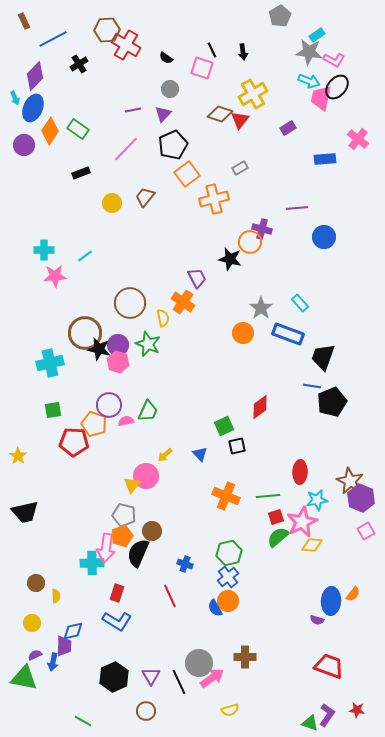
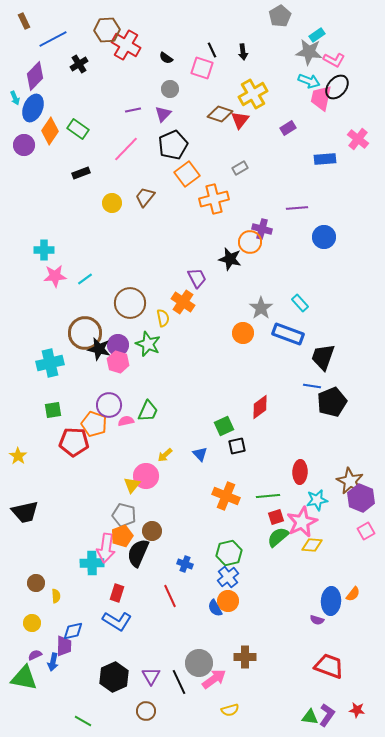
cyan line at (85, 256): moved 23 px down
pink arrow at (212, 678): moved 2 px right, 1 px down
green triangle at (310, 723): moved 6 px up; rotated 12 degrees counterclockwise
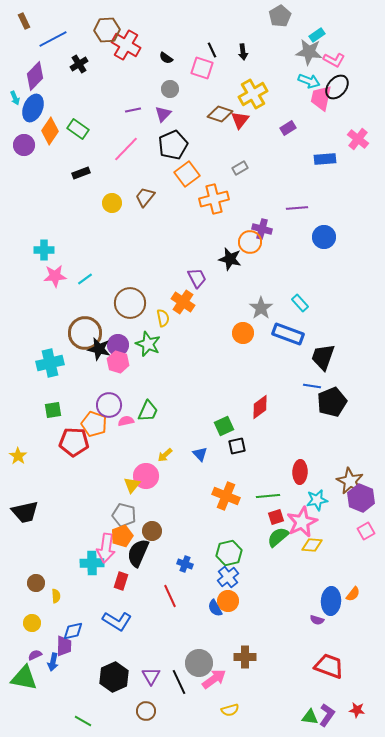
red rectangle at (117, 593): moved 4 px right, 12 px up
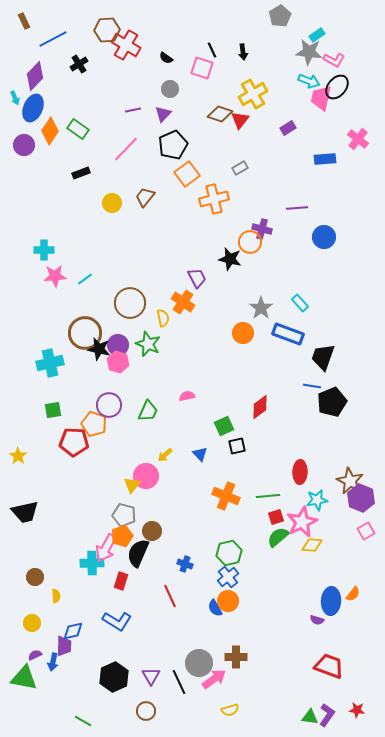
pink semicircle at (126, 421): moved 61 px right, 25 px up
pink arrow at (106, 548): rotated 20 degrees clockwise
brown circle at (36, 583): moved 1 px left, 6 px up
brown cross at (245, 657): moved 9 px left
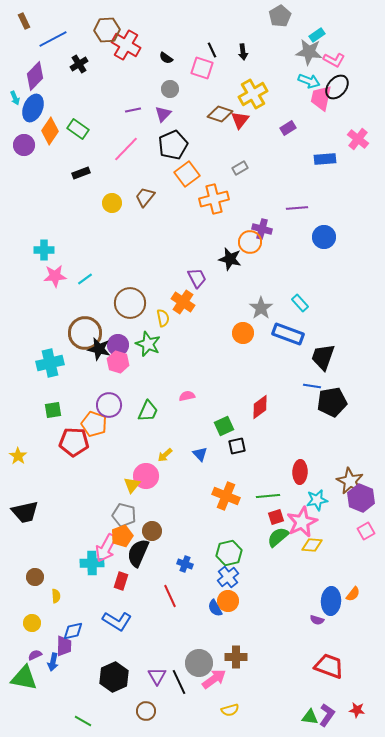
black pentagon at (332, 402): rotated 12 degrees clockwise
purple triangle at (151, 676): moved 6 px right
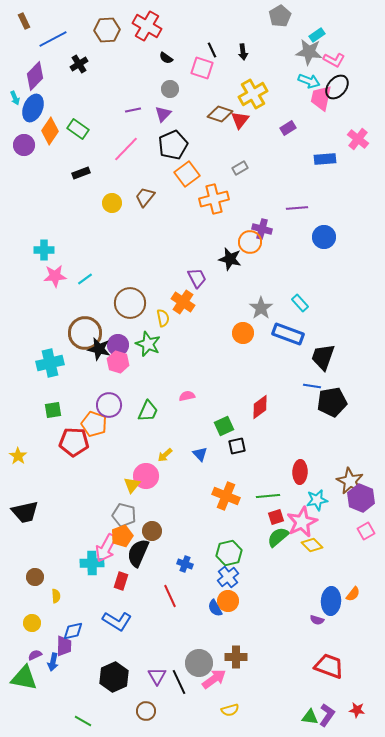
red cross at (126, 45): moved 21 px right, 19 px up
yellow diamond at (312, 545): rotated 40 degrees clockwise
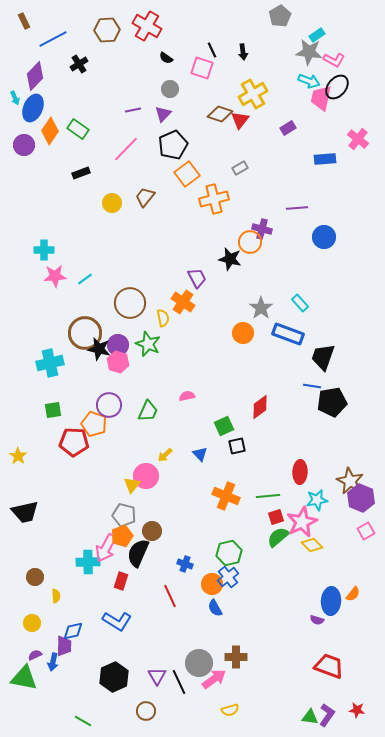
cyan cross at (92, 563): moved 4 px left, 1 px up
orange circle at (228, 601): moved 16 px left, 17 px up
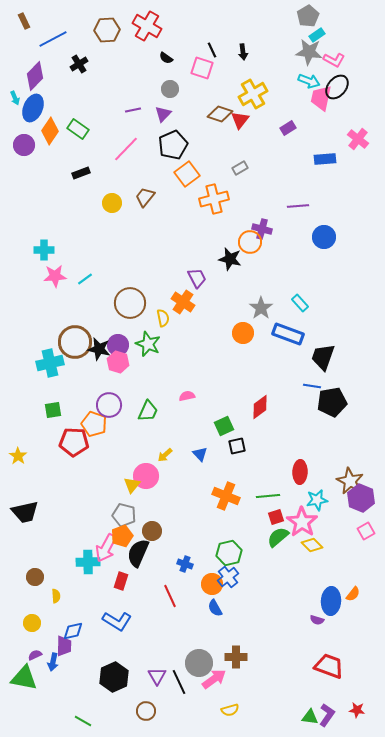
gray pentagon at (280, 16): moved 28 px right
purple line at (297, 208): moved 1 px right, 2 px up
brown circle at (85, 333): moved 10 px left, 9 px down
pink star at (302, 522): rotated 12 degrees counterclockwise
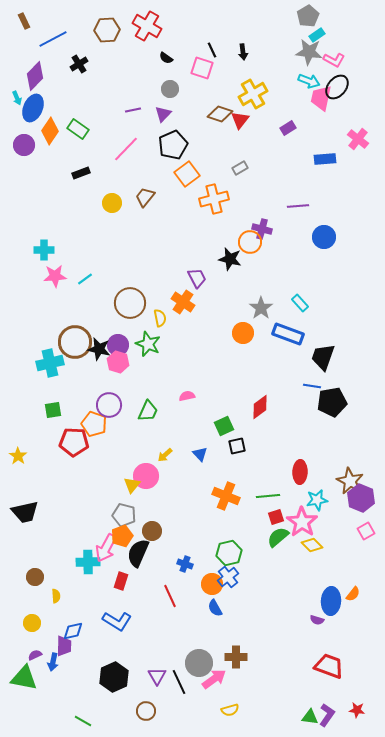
cyan arrow at (15, 98): moved 2 px right
yellow semicircle at (163, 318): moved 3 px left
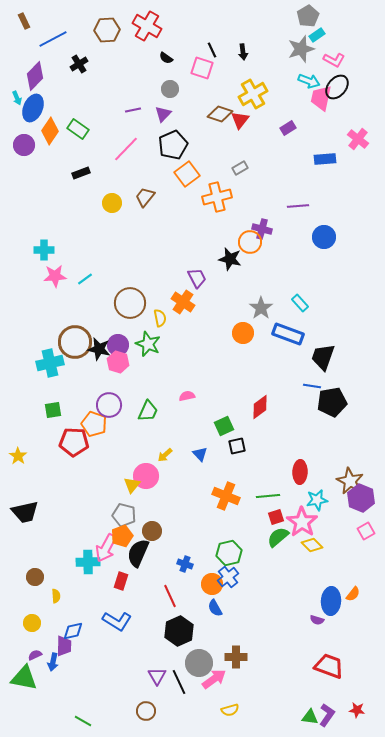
gray star at (309, 52): moved 8 px left, 3 px up; rotated 24 degrees counterclockwise
orange cross at (214, 199): moved 3 px right, 2 px up
black hexagon at (114, 677): moved 65 px right, 46 px up
